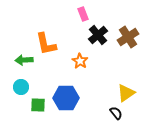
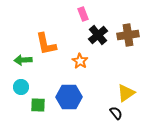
brown cross: moved 2 px up; rotated 25 degrees clockwise
green arrow: moved 1 px left
blue hexagon: moved 3 px right, 1 px up
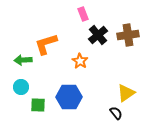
orange L-shape: rotated 85 degrees clockwise
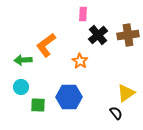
pink rectangle: rotated 24 degrees clockwise
orange L-shape: moved 1 px down; rotated 20 degrees counterclockwise
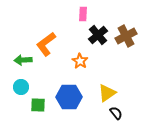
brown cross: moved 2 px left, 1 px down; rotated 20 degrees counterclockwise
orange L-shape: moved 1 px up
yellow triangle: moved 19 px left
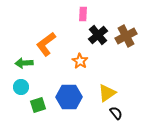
green arrow: moved 1 px right, 3 px down
green square: rotated 21 degrees counterclockwise
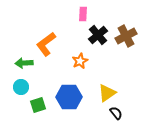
orange star: rotated 14 degrees clockwise
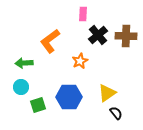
brown cross: rotated 30 degrees clockwise
orange L-shape: moved 4 px right, 3 px up
